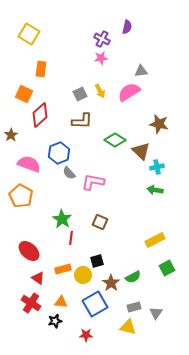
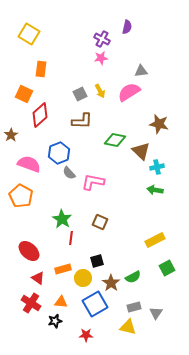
green diamond at (115, 140): rotated 20 degrees counterclockwise
yellow circle at (83, 275): moved 3 px down
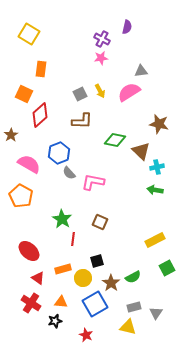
pink semicircle at (29, 164): rotated 10 degrees clockwise
red line at (71, 238): moved 2 px right, 1 px down
red star at (86, 335): rotated 24 degrees clockwise
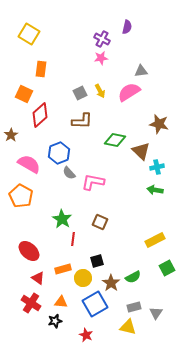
gray square at (80, 94): moved 1 px up
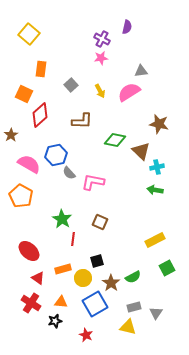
yellow square at (29, 34): rotated 10 degrees clockwise
gray square at (80, 93): moved 9 px left, 8 px up; rotated 16 degrees counterclockwise
blue hexagon at (59, 153): moved 3 px left, 2 px down; rotated 10 degrees clockwise
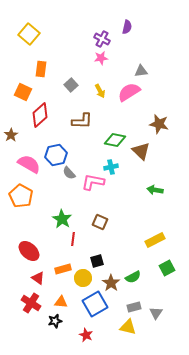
orange square at (24, 94): moved 1 px left, 2 px up
cyan cross at (157, 167): moved 46 px left
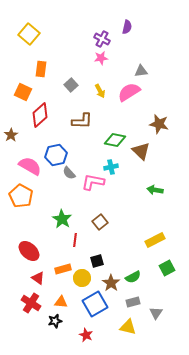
pink semicircle at (29, 164): moved 1 px right, 2 px down
brown square at (100, 222): rotated 28 degrees clockwise
red line at (73, 239): moved 2 px right, 1 px down
yellow circle at (83, 278): moved 1 px left
gray rectangle at (134, 307): moved 1 px left, 5 px up
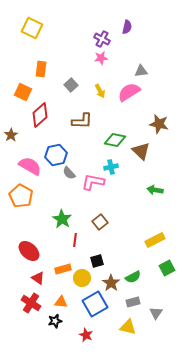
yellow square at (29, 34): moved 3 px right, 6 px up; rotated 15 degrees counterclockwise
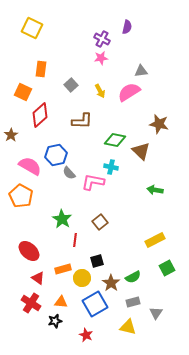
cyan cross at (111, 167): rotated 24 degrees clockwise
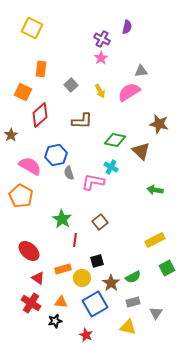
pink star at (101, 58): rotated 24 degrees counterclockwise
cyan cross at (111, 167): rotated 16 degrees clockwise
gray semicircle at (69, 173): rotated 24 degrees clockwise
